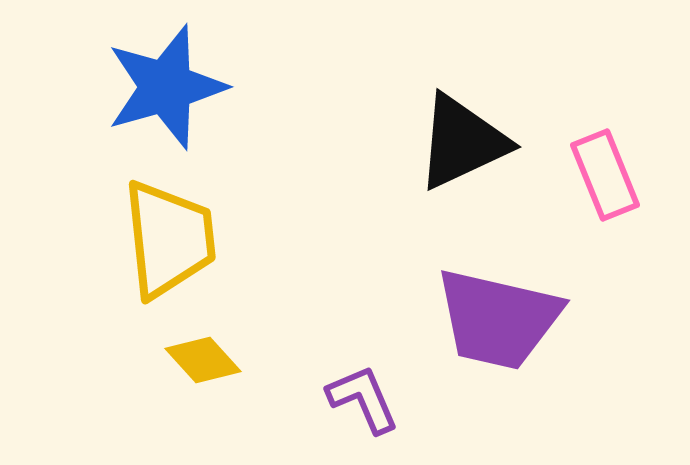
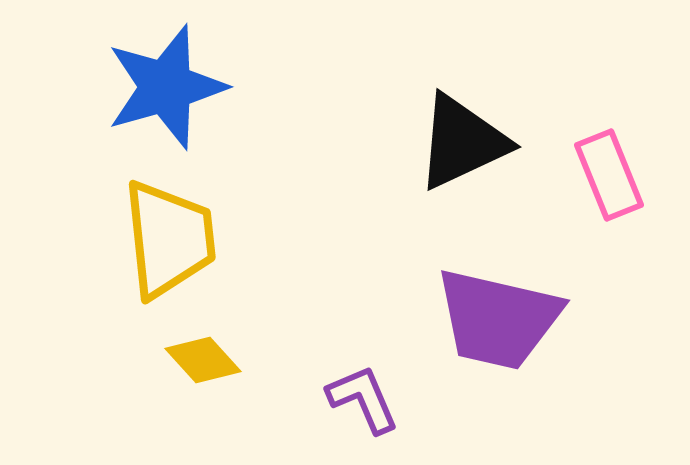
pink rectangle: moved 4 px right
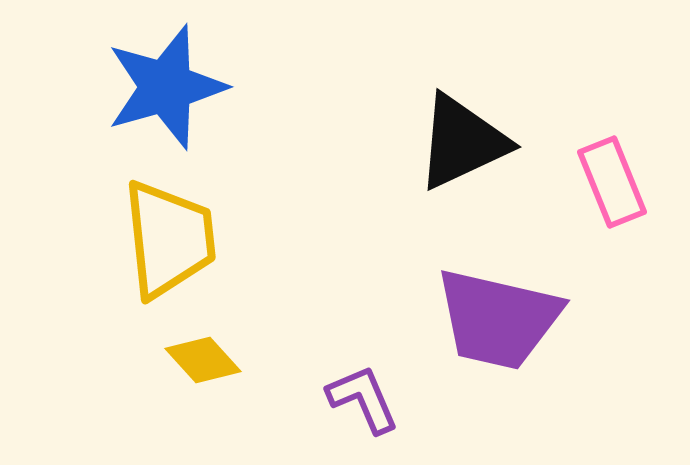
pink rectangle: moved 3 px right, 7 px down
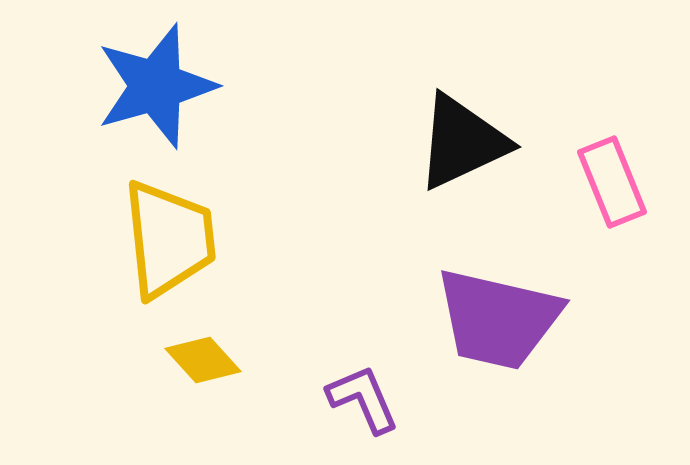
blue star: moved 10 px left, 1 px up
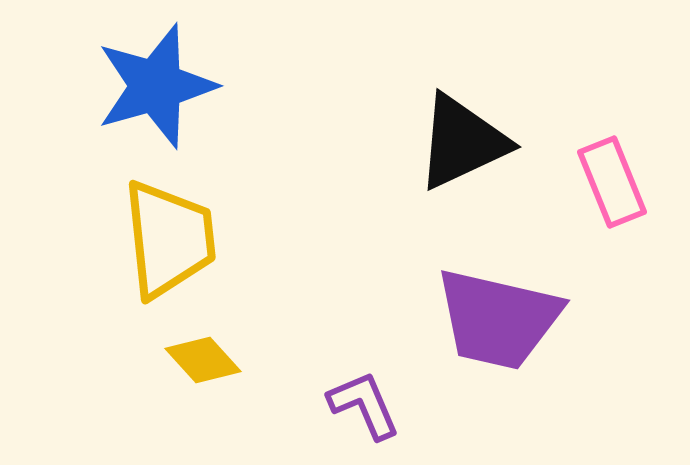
purple L-shape: moved 1 px right, 6 px down
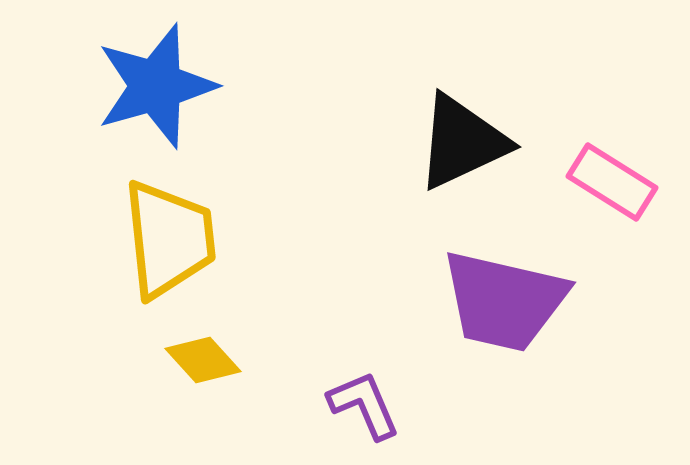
pink rectangle: rotated 36 degrees counterclockwise
purple trapezoid: moved 6 px right, 18 px up
